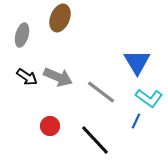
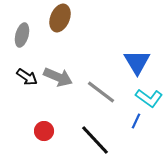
red circle: moved 6 px left, 5 px down
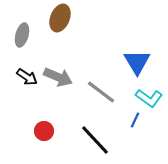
blue line: moved 1 px left, 1 px up
